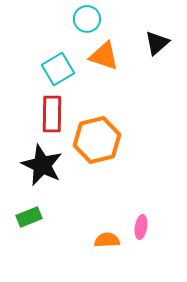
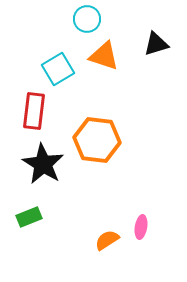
black triangle: moved 1 px left, 1 px down; rotated 24 degrees clockwise
red rectangle: moved 18 px left, 3 px up; rotated 6 degrees clockwise
orange hexagon: rotated 21 degrees clockwise
black star: moved 1 px right, 1 px up; rotated 6 degrees clockwise
orange semicircle: rotated 30 degrees counterclockwise
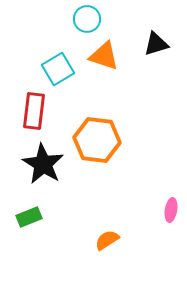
pink ellipse: moved 30 px right, 17 px up
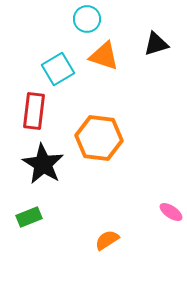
orange hexagon: moved 2 px right, 2 px up
pink ellipse: moved 2 px down; rotated 65 degrees counterclockwise
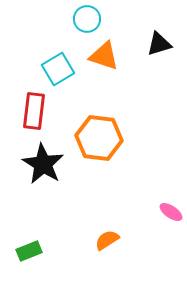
black triangle: moved 3 px right
green rectangle: moved 34 px down
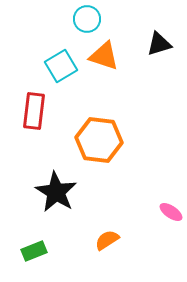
cyan square: moved 3 px right, 3 px up
orange hexagon: moved 2 px down
black star: moved 13 px right, 28 px down
green rectangle: moved 5 px right
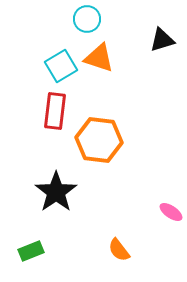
black triangle: moved 3 px right, 4 px up
orange triangle: moved 5 px left, 2 px down
red rectangle: moved 21 px right
black star: rotated 6 degrees clockwise
orange semicircle: moved 12 px right, 10 px down; rotated 95 degrees counterclockwise
green rectangle: moved 3 px left
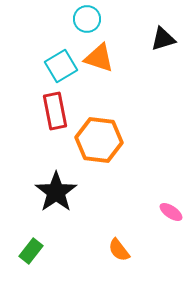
black triangle: moved 1 px right, 1 px up
red rectangle: rotated 18 degrees counterclockwise
green rectangle: rotated 30 degrees counterclockwise
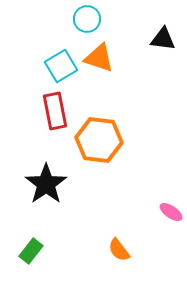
black triangle: rotated 24 degrees clockwise
black star: moved 10 px left, 8 px up
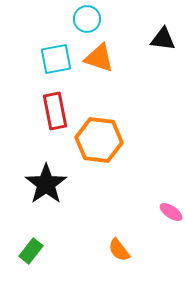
cyan square: moved 5 px left, 7 px up; rotated 20 degrees clockwise
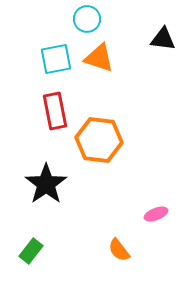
pink ellipse: moved 15 px left, 2 px down; rotated 55 degrees counterclockwise
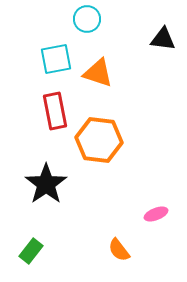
orange triangle: moved 1 px left, 15 px down
